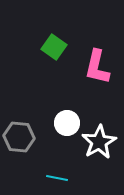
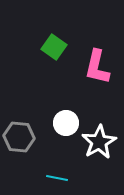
white circle: moved 1 px left
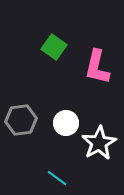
gray hexagon: moved 2 px right, 17 px up; rotated 12 degrees counterclockwise
white star: moved 1 px down
cyan line: rotated 25 degrees clockwise
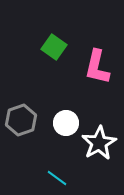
gray hexagon: rotated 12 degrees counterclockwise
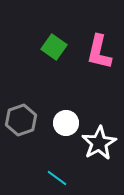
pink L-shape: moved 2 px right, 15 px up
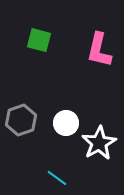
green square: moved 15 px left, 7 px up; rotated 20 degrees counterclockwise
pink L-shape: moved 2 px up
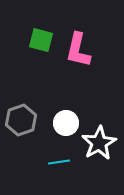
green square: moved 2 px right
pink L-shape: moved 21 px left
cyan line: moved 2 px right, 16 px up; rotated 45 degrees counterclockwise
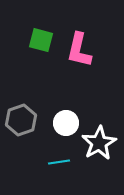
pink L-shape: moved 1 px right
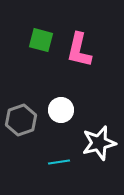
white circle: moved 5 px left, 13 px up
white star: rotated 16 degrees clockwise
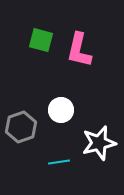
gray hexagon: moved 7 px down
